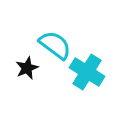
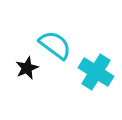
cyan cross: moved 9 px right
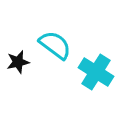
black star: moved 9 px left, 6 px up; rotated 10 degrees clockwise
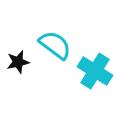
cyan cross: moved 1 px left, 1 px up
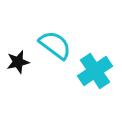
cyan cross: rotated 24 degrees clockwise
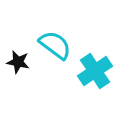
black star: rotated 25 degrees clockwise
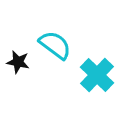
cyan cross: moved 2 px right, 4 px down; rotated 12 degrees counterclockwise
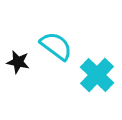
cyan semicircle: moved 1 px right, 1 px down
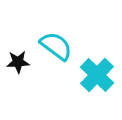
black star: rotated 15 degrees counterclockwise
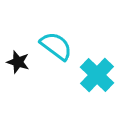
black star: rotated 20 degrees clockwise
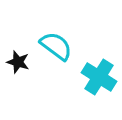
cyan cross: moved 2 px right, 2 px down; rotated 12 degrees counterclockwise
